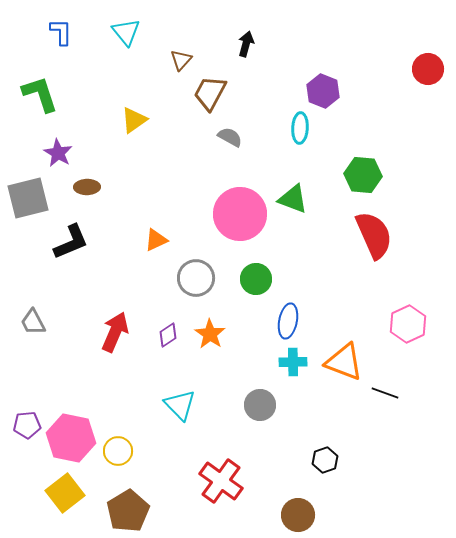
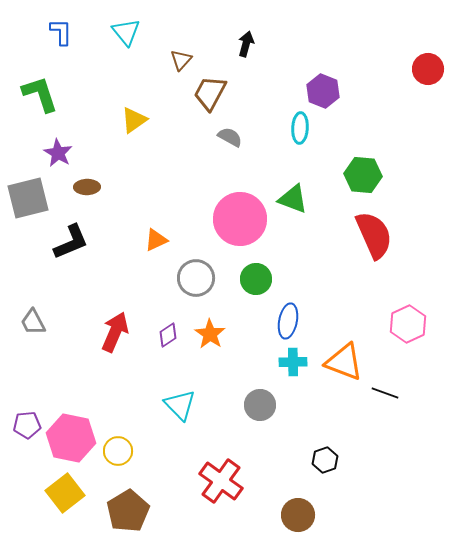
pink circle at (240, 214): moved 5 px down
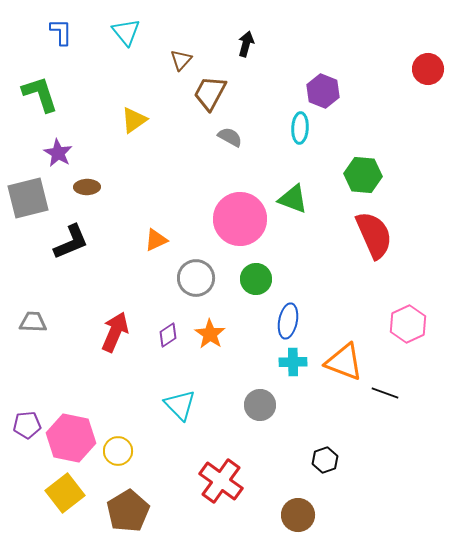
gray trapezoid at (33, 322): rotated 120 degrees clockwise
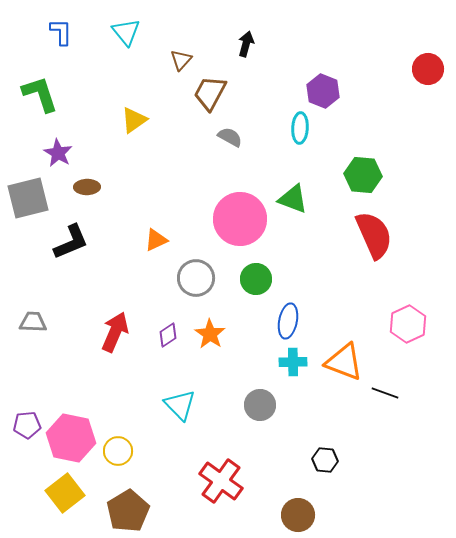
black hexagon at (325, 460): rotated 25 degrees clockwise
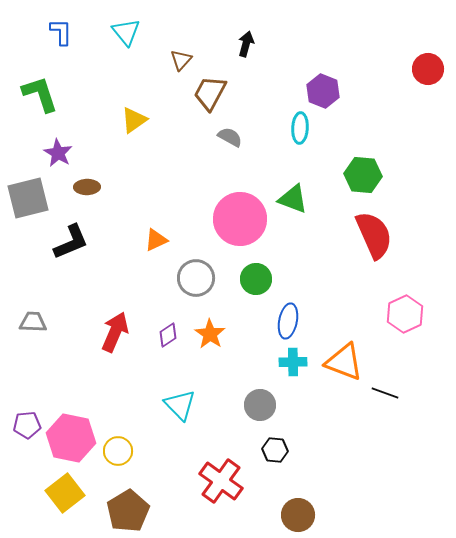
pink hexagon at (408, 324): moved 3 px left, 10 px up
black hexagon at (325, 460): moved 50 px left, 10 px up
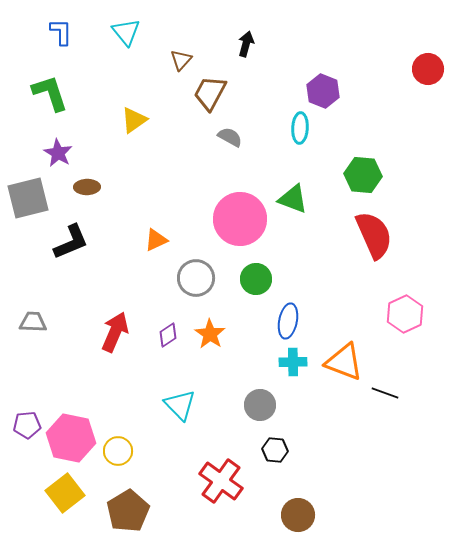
green L-shape at (40, 94): moved 10 px right, 1 px up
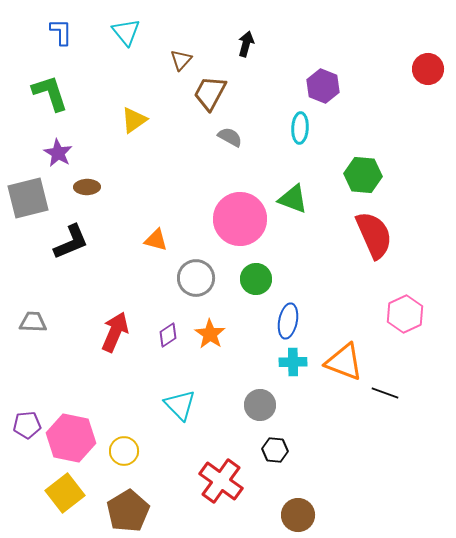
purple hexagon at (323, 91): moved 5 px up
orange triangle at (156, 240): rotated 40 degrees clockwise
yellow circle at (118, 451): moved 6 px right
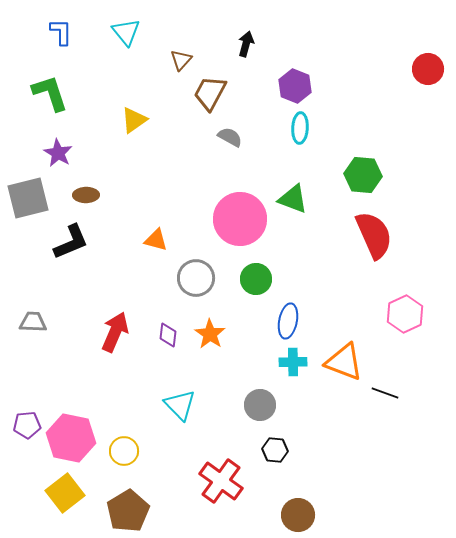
purple hexagon at (323, 86): moved 28 px left
brown ellipse at (87, 187): moved 1 px left, 8 px down
purple diamond at (168, 335): rotated 50 degrees counterclockwise
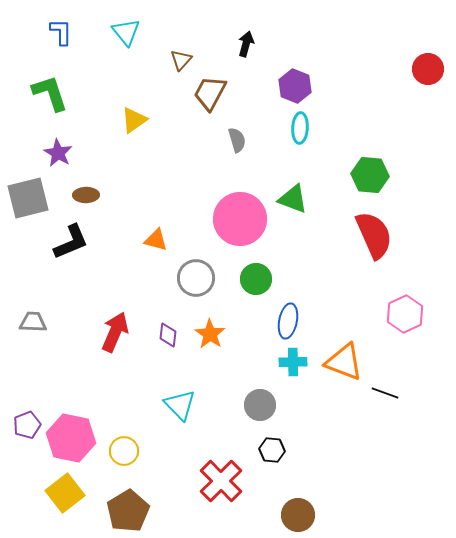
gray semicircle at (230, 137): moved 7 px right, 3 px down; rotated 45 degrees clockwise
green hexagon at (363, 175): moved 7 px right
purple pentagon at (27, 425): rotated 16 degrees counterclockwise
black hexagon at (275, 450): moved 3 px left
red cross at (221, 481): rotated 9 degrees clockwise
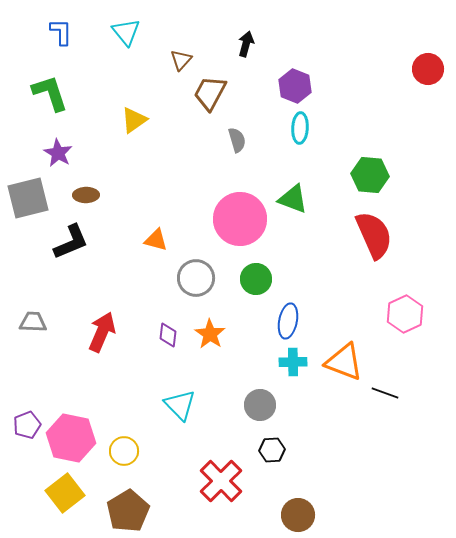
red arrow at (115, 332): moved 13 px left
black hexagon at (272, 450): rotated 10 degrees counterclockwise
